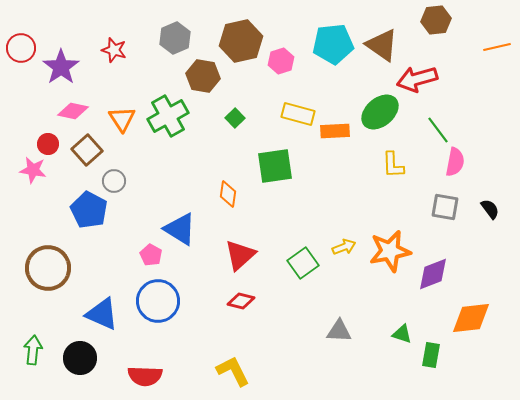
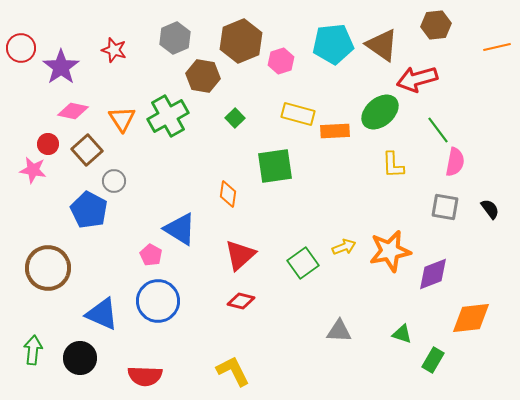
brown hexagon at (436, 20): moved 5 px down
brown hexagon at (241, 41): rotated 9 degrees counterclockwise
green rectangle at (431, 355): moved 2 px right, 5 px down; rotated 20 degrees clockwise
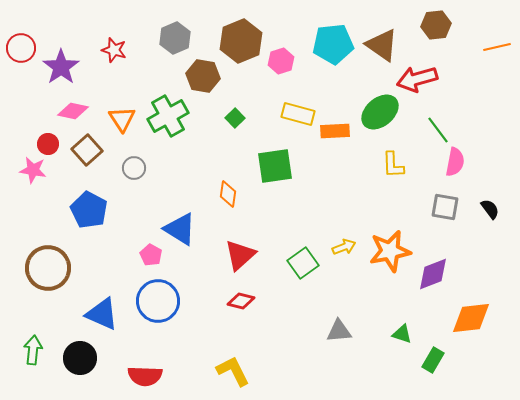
gray circle at (114, 181): moved 20 px right, 13 px up
gray triangle at (339, 331): rotated 8 degrees counterclockwise
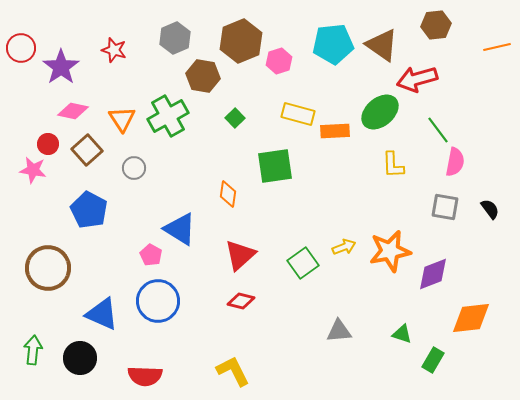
pink hexagon at (281, 61): moved 2 px left
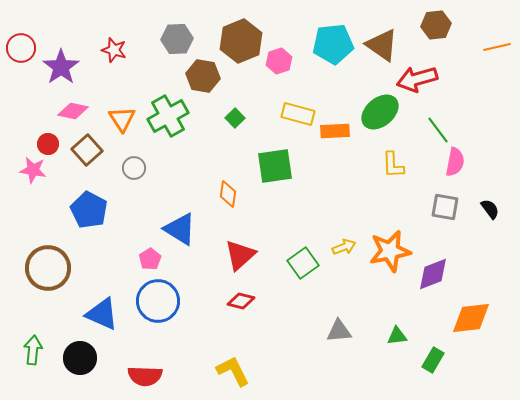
gray hexagon at (175, 38): moved 2 px right, 1 px down; rotated 20 degrees clockwise
pink pentagon at (151, 255): moved 1 px left, 4 px down; rotated 10 degrees clockwise
green triangle at (402, 334): moved 5 px left, 2 px down; rotated 25 degrees counterclockwise
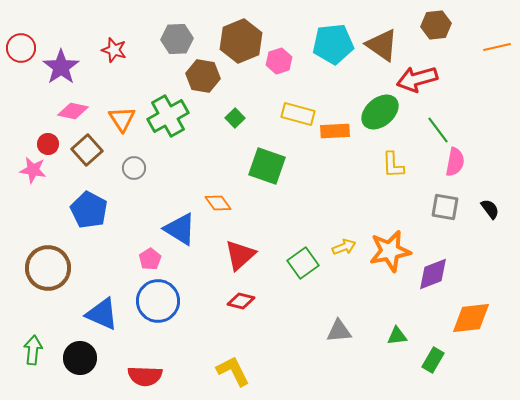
green square at (275, 166): moved 8 px left; rotated 27 degrees clockwise
orange diamond at (228, 194): moved 10 px left, 9 px down; rotated 44 degrees counterclockwise
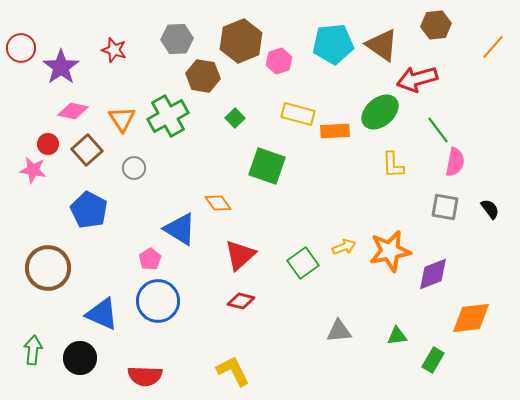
orange line at (497, 47): moved 4 px left; rotated 36 degrees counterclockwise
